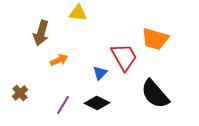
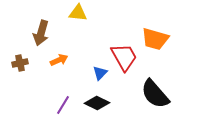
brown cross: moved 30 px up; rotated 28 degrees clockwise
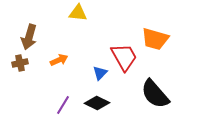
brown arrow: moved 12 px left, 4 px down
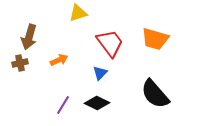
yellow triangle: rotated 24 degrees counterclockwise
red trapezoid: moved 14 px left, 14 px up; rotated 8 degrees counterclockwise
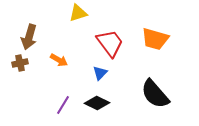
orange arrow: rotated 54 degrees clockwise
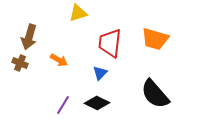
red trapezoid: rotated 136 degrees counterclockwise
brown cross: rotated 35 degrees clockwise
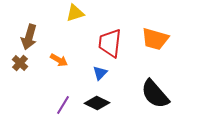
yellow triangle: moved 3 px left
brown cross: rotated 21 degrees clockwise
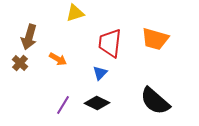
orange arrow: moved 1 px left, 1 px up
black semicircle: moved 7 px down; rotated 8 degrees counterclockwise
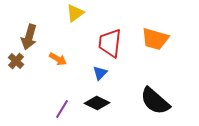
yellow triangle: rotated 18 degrees counterclockwise
brown cross: moved 4 px left, 2 px up
purple line: moved 1 px left, 4 px down
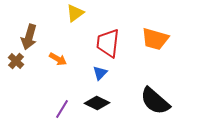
red trapezoid: moved 2 px left
